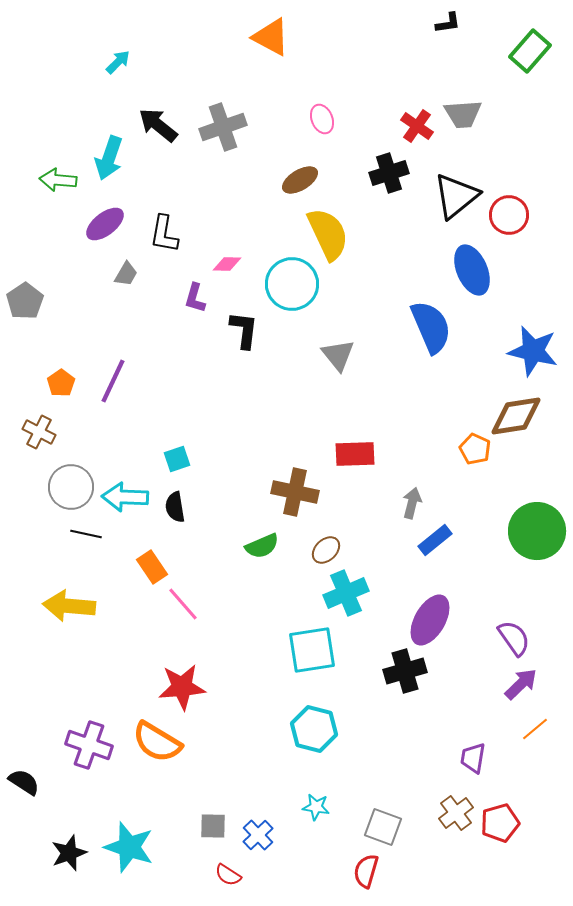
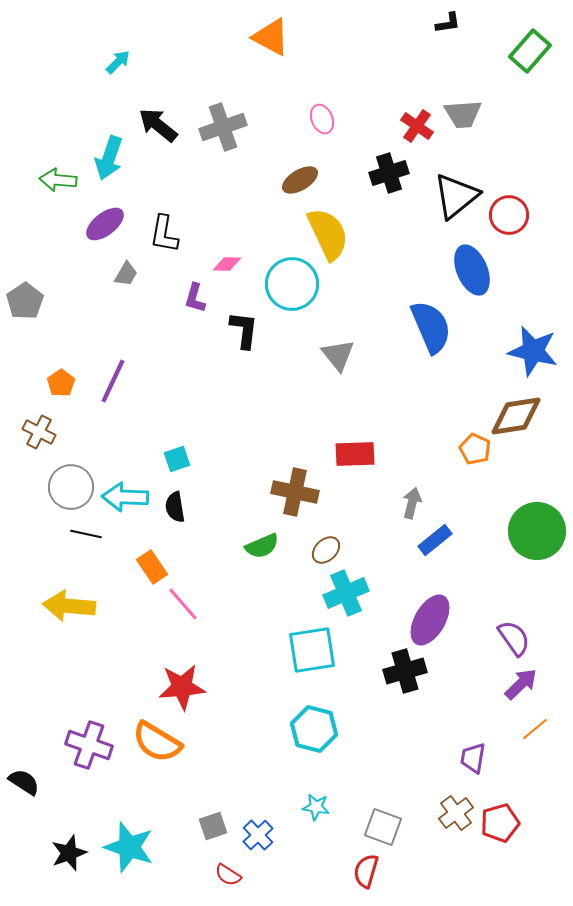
gray square at (213, 826): rotated 20 degrees counterclockwise
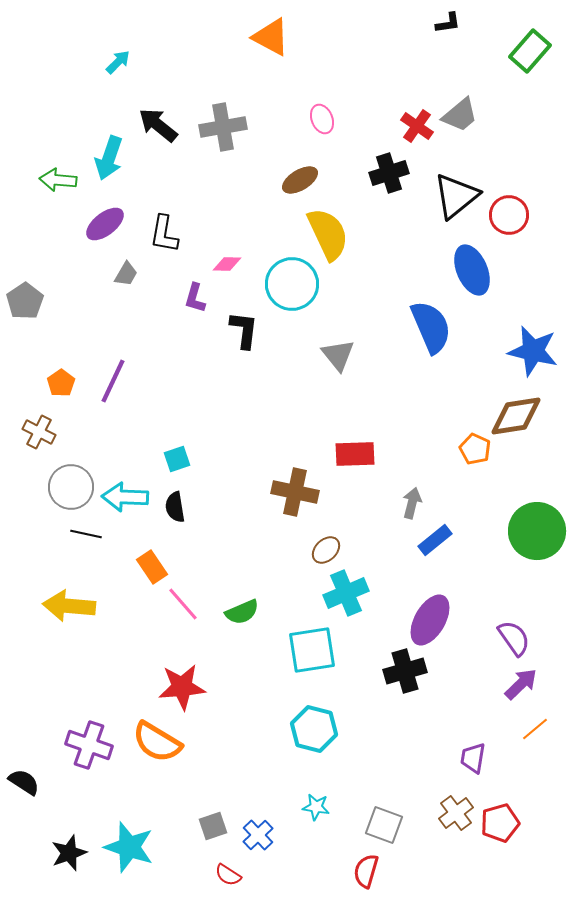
gray trapezoid at (463, 114): moved 3 px left, 1 px down; rotated 36 degrees counterclockwise
gray cross at (223, 127): rotated 9 degrees clockwise
green semicircle at (262, 546): moved 20 px left, 66 px down
gray square at (383, 827): moved 1 px right, 2 px up
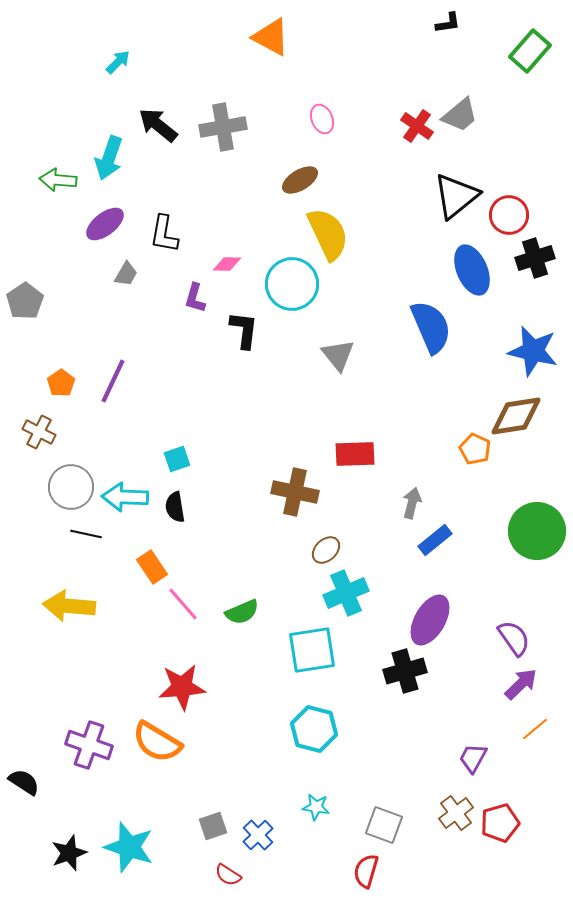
black cross at (389, 173): moved 146 px right, 85 px down
purple trapezoid at (473, 758): rotated 20 degrees clockwise
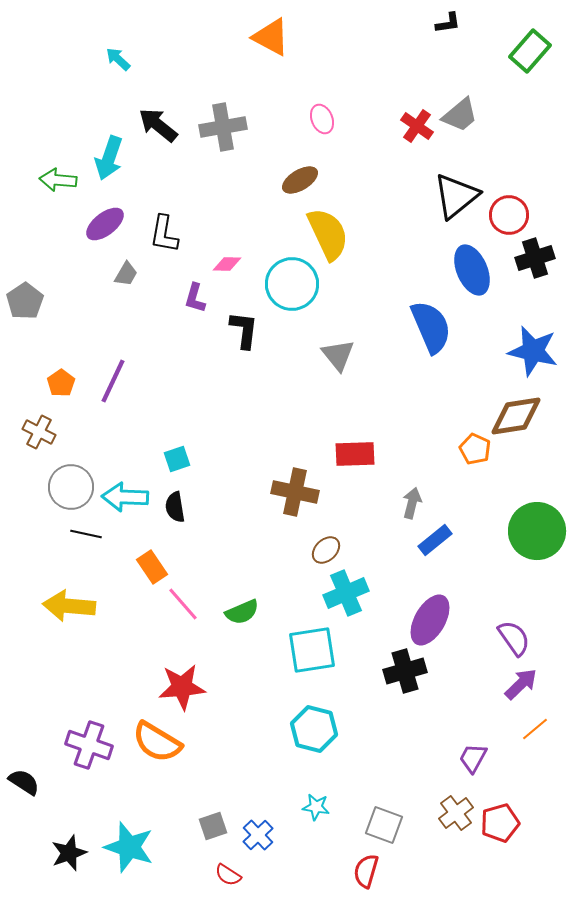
cyan arrow at (118, 62): moved 3 px up; rotated 92 degrees counterclockwise
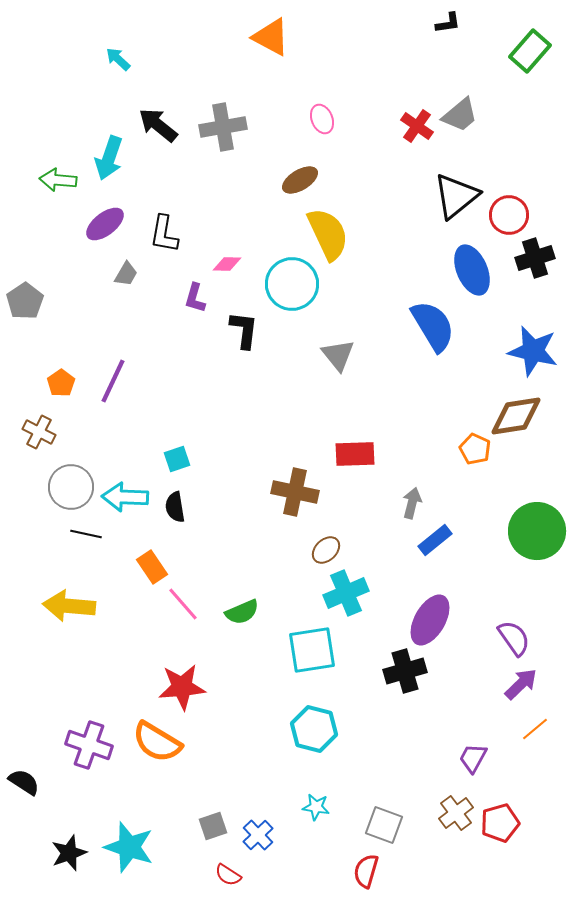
blue semicircle at (431, 327): moved 2 px right, 1 px up; rotated 8 degrees counterclockwise
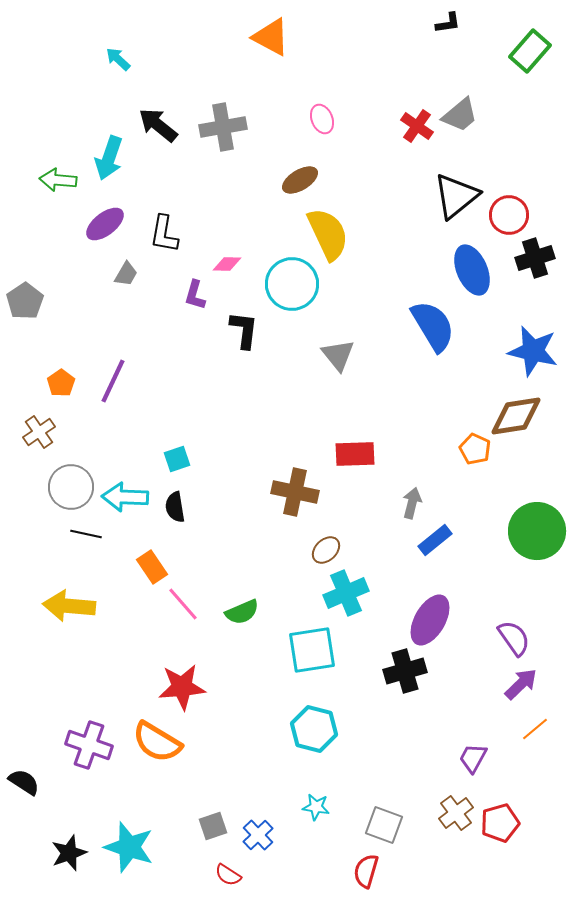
purple L-shape at (195, 298): moved 3 px up
brown cross at (39, 432): rotated 28 degrees clockwise
